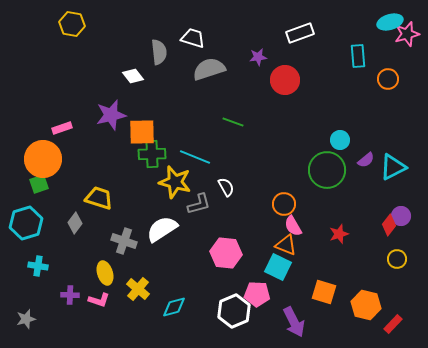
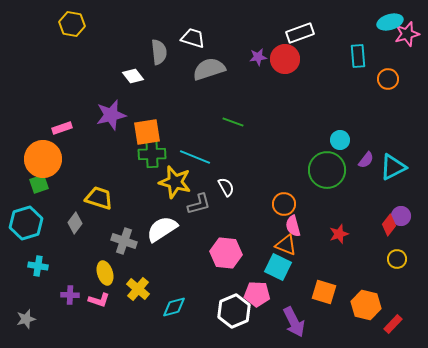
red circle at (285, 80): moved 21 px up
orange square at (142, 132): moved 5 px right; rotated 8 degrees counterclockwise
purple semicircle at (366, 160): rotated 12 degrees counterclockwise
pink semicircle at (293, 226): rotated 15 degrees clockwise
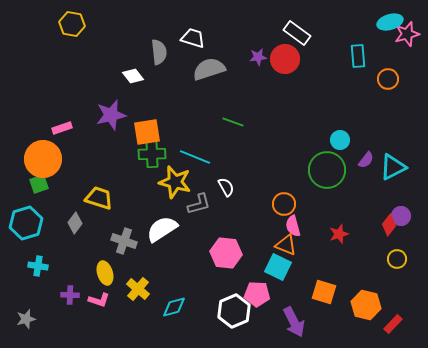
white rectangle at (300, 33): moved 3 px left; rotated 56 degrees clockwise
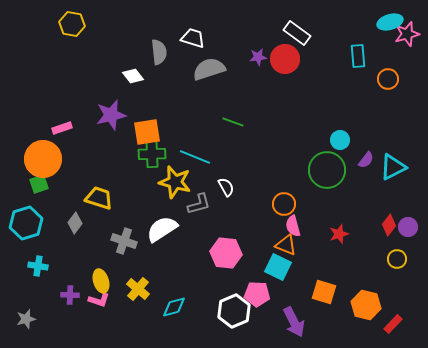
purple circle at (401, 216): moved 7 px right, 11 px down
yellow ellipse at (105, 273): moved 4 px left, 8 px down
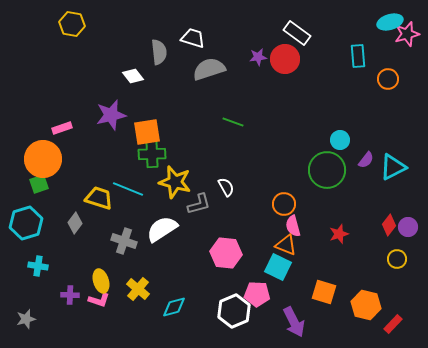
cyan line at (195, 157): moved 67 px left, 32 px down
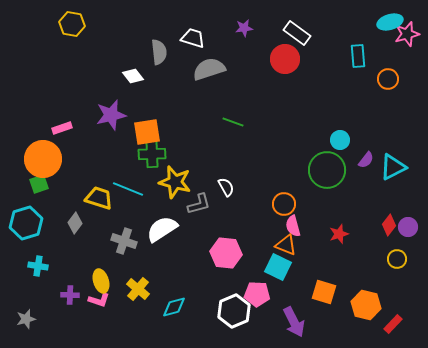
purple star at (258, 57): moved 14 px left, 29 px up
